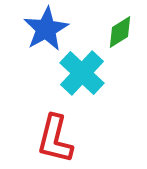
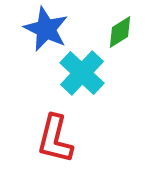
blue star: rotated 18 degrees counterclockwise
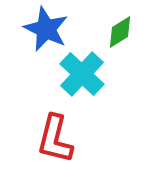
cyan cross: moved 1 px down
